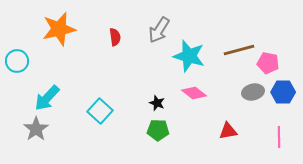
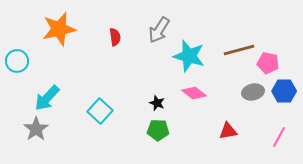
blue hexagon: moved 1 px right, 1 px up
pink line: rotated 30 degrees clockwise
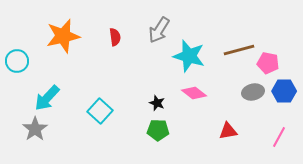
orange star: moved 4 px right, 7 px down
gray star: moved 1 px left
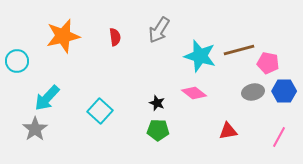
cyan star: moved 11 px right
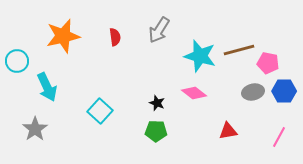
cyan arrow: moved 11 px up; rotated 68 degrees counterclockwise
green pentagon: moved 2 px left, 1 px down
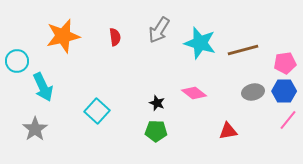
brown line: moved 4 px right
cyan star: moved 13 px up
pink pentagon: moved 17 px right; rotated 20 degrees counterclockwise
cyan arrow: moved 4 px left
cyan square: moved 3 px left
pink line: moved 9 px right, 17 px up; rotated 10 degrees clockwise
